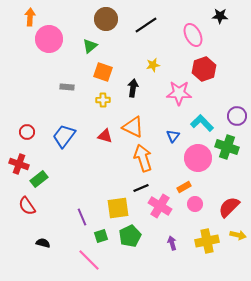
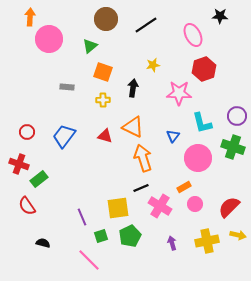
cyan L-shape at (202, 123): rotated 150 degrees counterclockwise
green cross at (227, 147): moved 6 px right
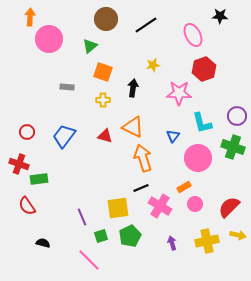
green rectangle at (39, 179): rotated 30 degrees clockwise
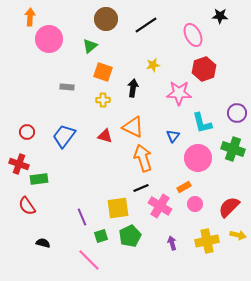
purple circle at (237, 116): moved 3 px up
green cross at (233, 147): moved 2 px down
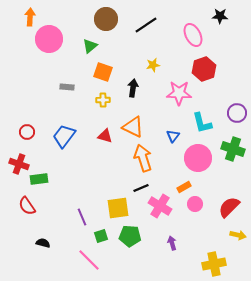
green pentagon at (130, 236): rotated 30 degrees clockwise
yellow cross at (207, 241): moved 7 px right, 23 px down
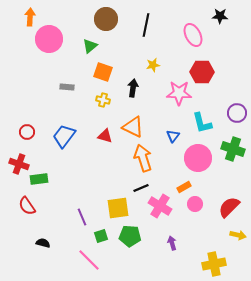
black line at (146, 25): rotated 45 degrees counterclockwise
red hexagon at (204, 69): moved 2 px left, 3 px down; rotated 20 degrees clockwise
yellow cross at (103, 100): rotated 16 degrees clockwise
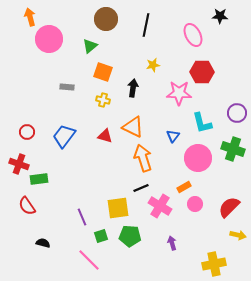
orange arrow at (30, 17): rotated 18 degrees counterclockwise
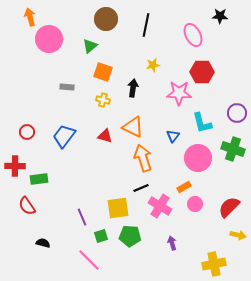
red cross at (19, 164): moved 4 px left, 2 px down; rotated 18 degrees counterclockwise
